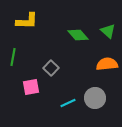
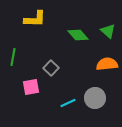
yellow L-shape: moved 8 px right, 2 px up
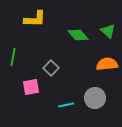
cyan line: moved 2 px left, 2 px down; rotated 14 degrees clockwise
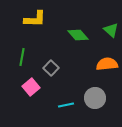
green triangle: moved 3 px right, 1 px up
green line: moved 9 px right
pink square: rotated 30 degrees counterclockwise
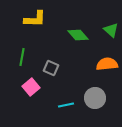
gray square: rotated 21 degrees counterclockwise
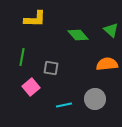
gray square: rotated 14 degrees counterclockwise
gray circle: moved 1 px down
cyan line: moved 2 px left
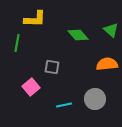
green line: moved 5 px left, 14 px up
gray square: moved 1 px right, 1 px up
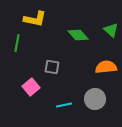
yellow L-shape: rotated 10 degrees clockwise
orange semicircle: moved 1 px left, 3 px down
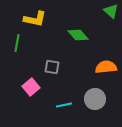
green triangle: moved 19 px up
